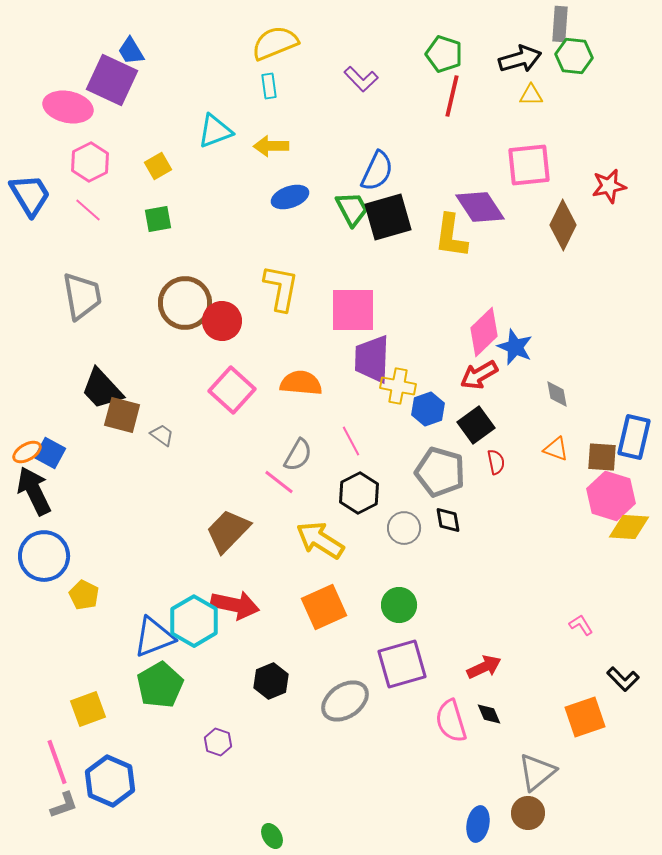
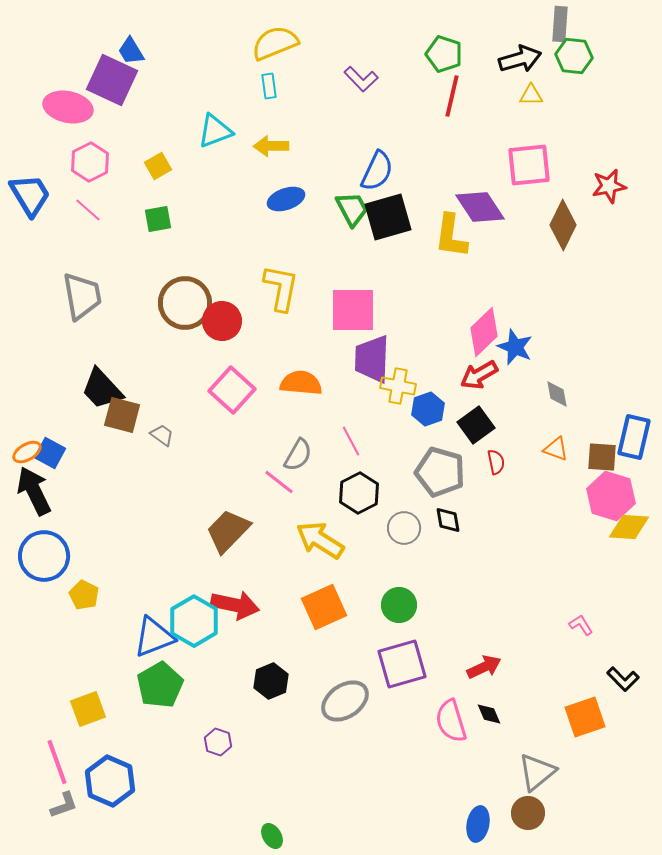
blue ellipse at (290, 197): moved 4 px left, 2 px down
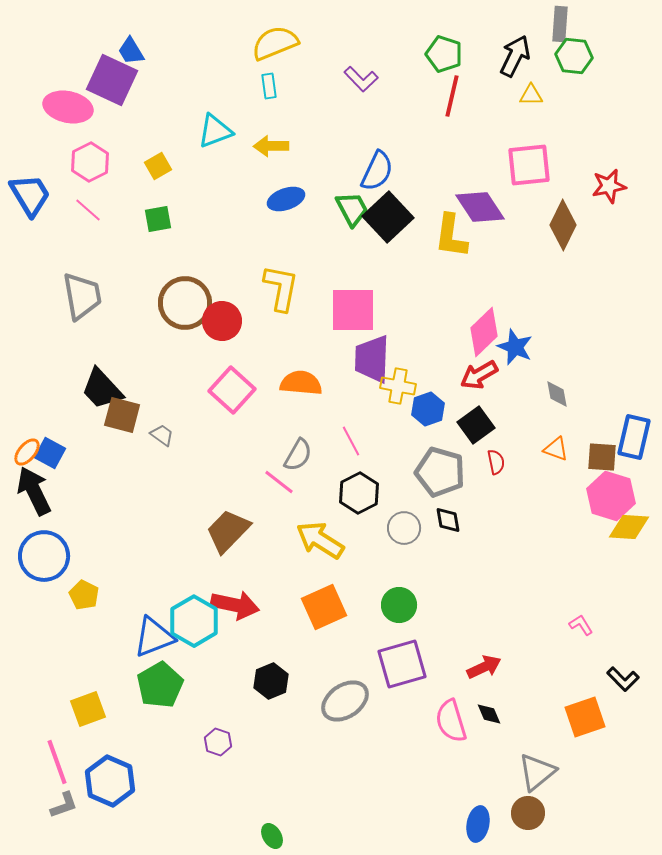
black arrow at (520, 59): moved 5 px left, 3 px up; rotated 48 degrees counterclockwise
black square at (388, 217): rotated 27 degrees counterclockwise
orange ellipse at (27, 452): rotated 20 degrees counterclockwise
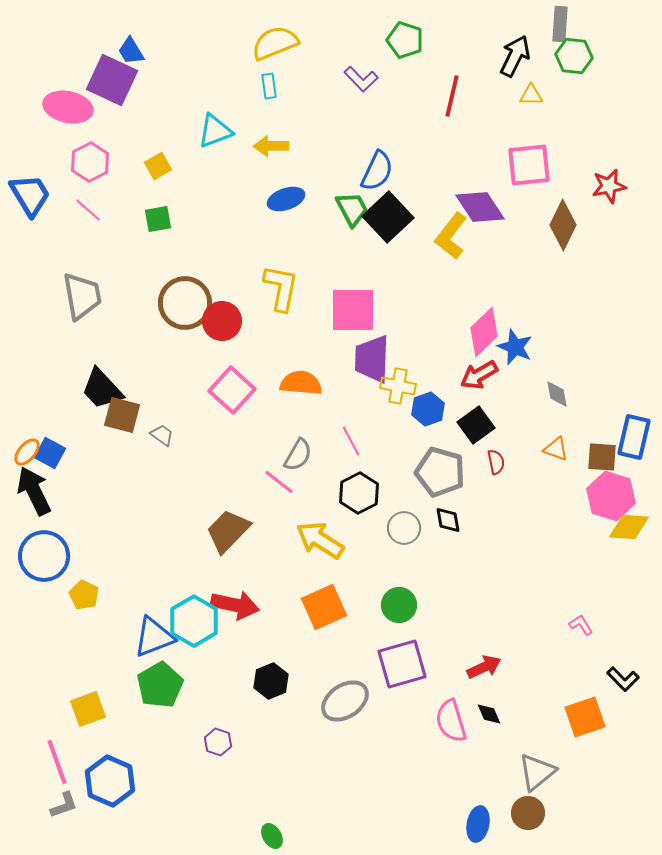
green pentagon at (444, 54): moved 39 px left, 14 px up
yellow L-shape at (451, 236): rotated 30 degrees clockwise
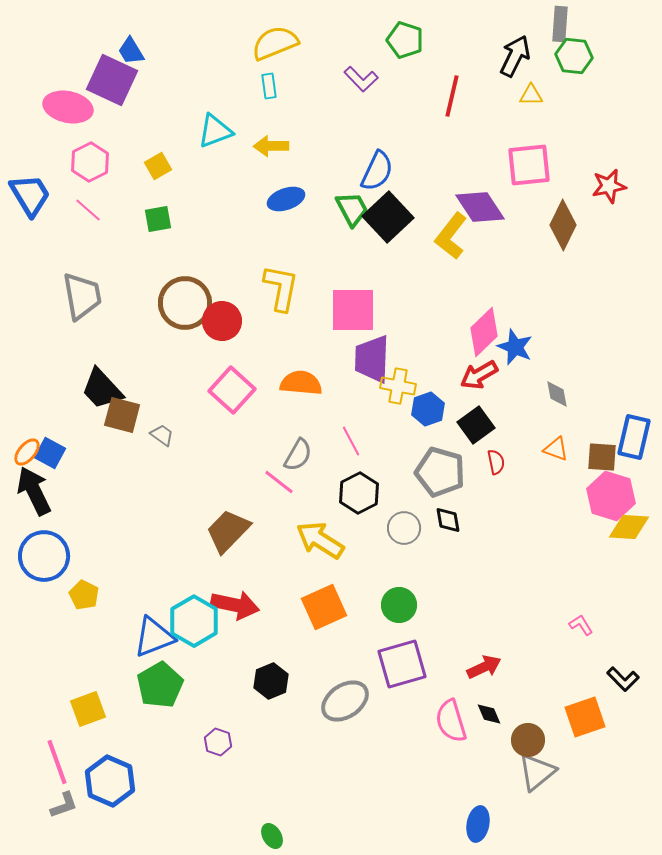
brown circle at (528, 813): moved 73 px up
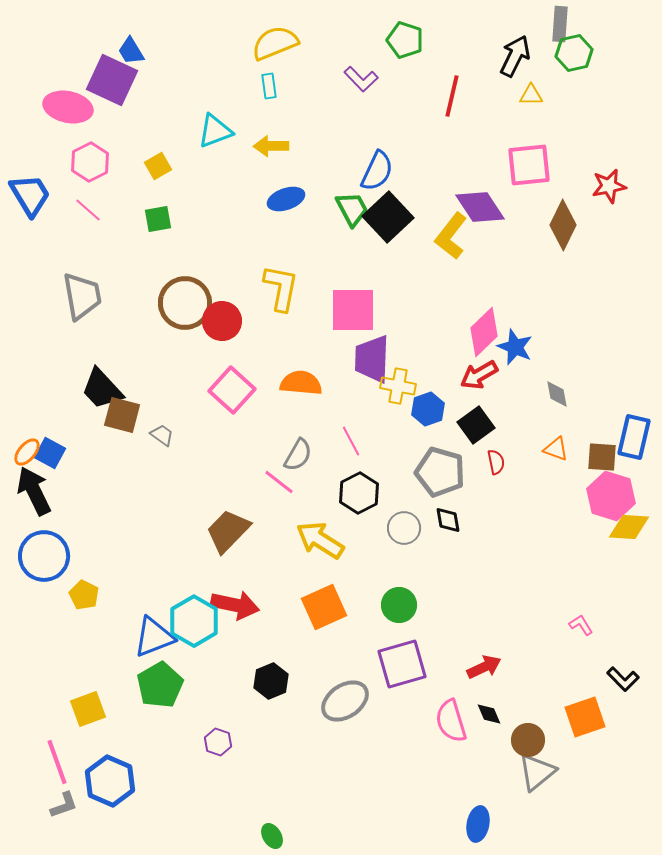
green hexagon at (574, 56): moved 3 px up; rotated 18 degrees counterclockwise
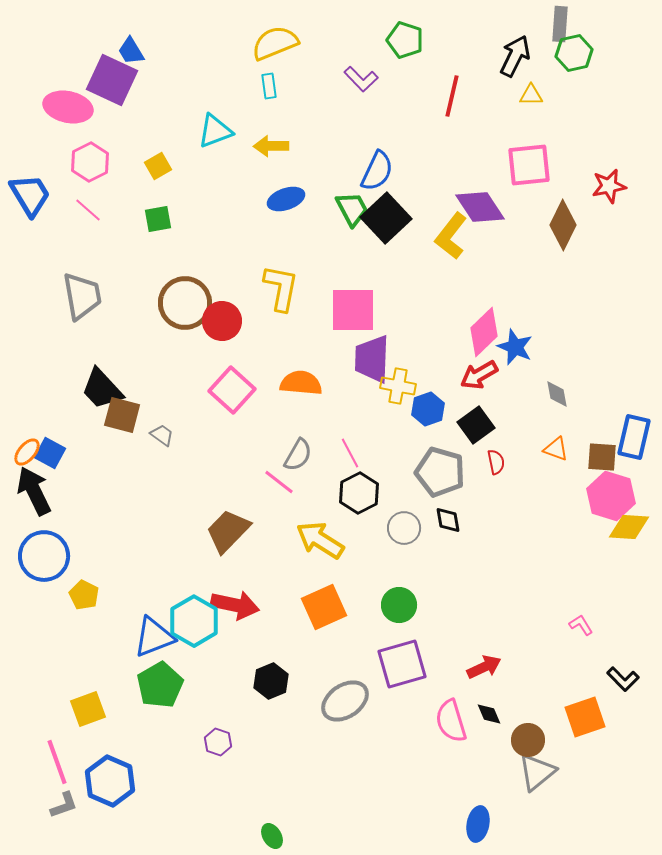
black square at (388, 217): moved 2 px left, 1 px down
pink line at (351, 441): moved 1 px left, 12 px down
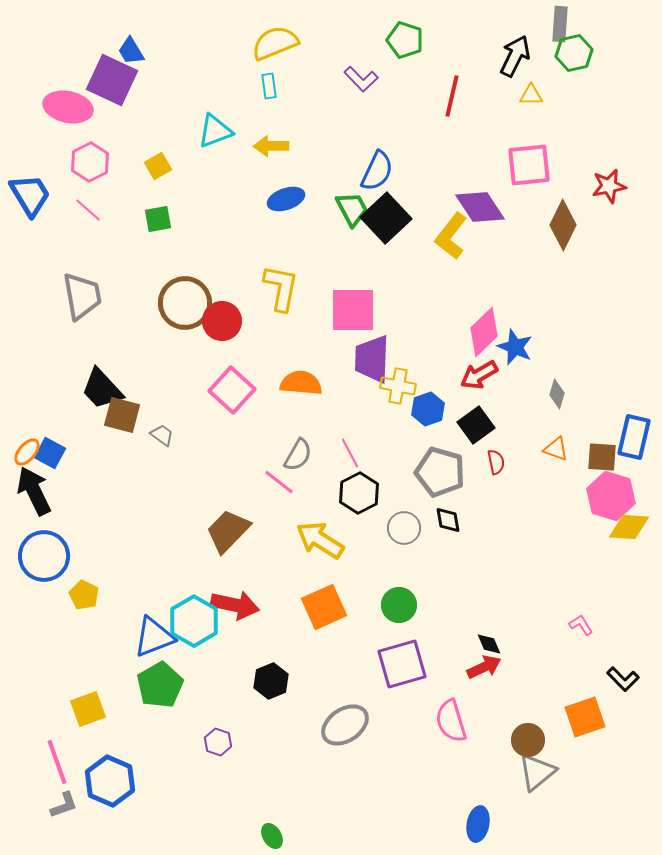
gray diamond at (557, 394): rotated 28 degrees clockwise
gray ellipse at (345, 701): moved 24 px down
black diamond at (489, 714): moved 70 px up
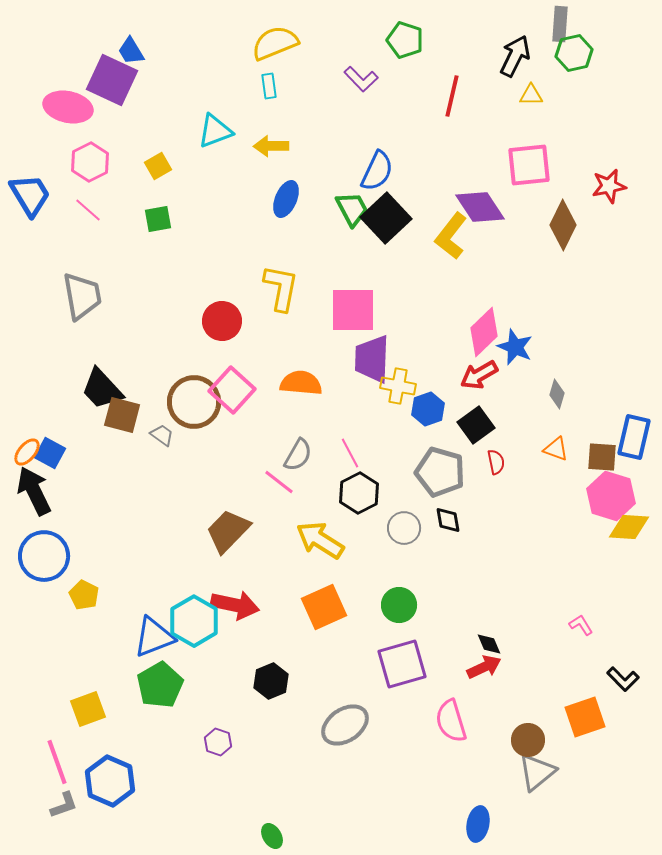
blue ellipse at (286, 199): rotated 48 degrees counterclockwise
brown circle at (185, 303): moved 9 px right, 99 px down
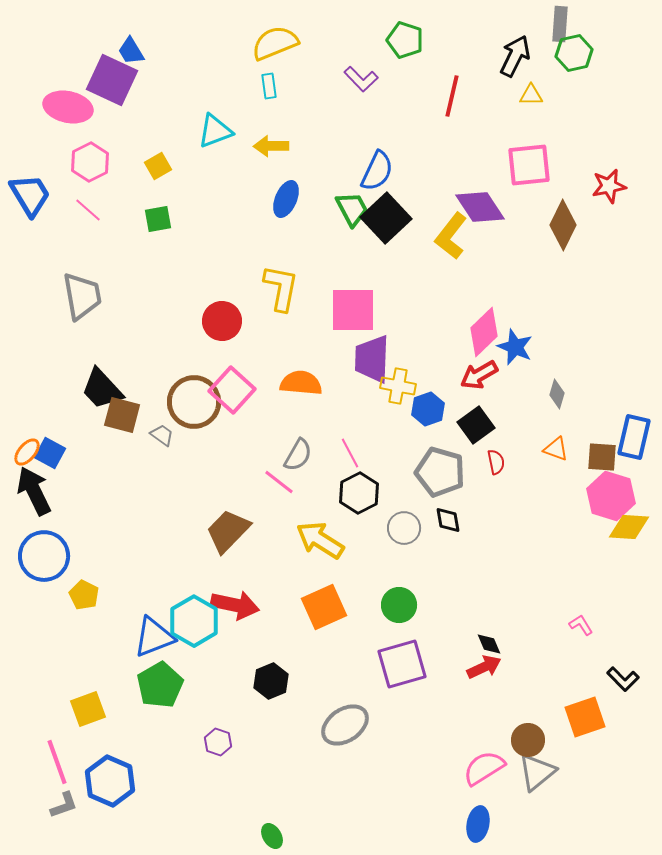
pink semicircle at (451, 721): moved 33 px right, 47 px down; rotated 75 degrees clockwise
